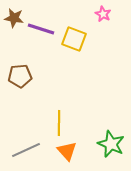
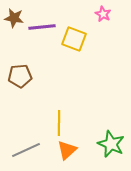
purple line: moved 1 px right, 2 px up; rotated 24 degrees counterclockwise
orange triangle: moved 1 px up; rotated 30 degrees clockwise
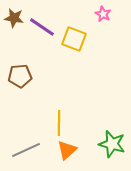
purple line: rotated 40 degrees clockwise
green star: moved 1 px right; rotated 8 degrees counterclockwise
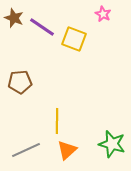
brown star: rotated 12 degrees clockwise
brown pentagon: moved 6 px down
yellow line: moved 2 px left, 2 px up
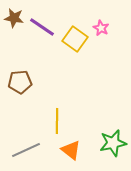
pink star: moved 2 px left, 14 px down
brown star: rotated 12 degrees counterclockwise
yellow square: moved 1 px right; rotated 15 degrees clockwise
green star: moved 1 px right, 1 px up; rotated 28 degrees counterclockwise
orange triangle: moved 4 px right; rotated 40 degrees counterclockwise
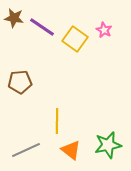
pink star: moved 3 px right, 2 px down
green star: moved 5 px left, 2 px down
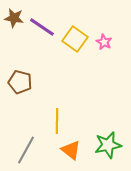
pink star: moved 12 px down
brown pentagon: rotated 20 degrees clockwise
gray line: rotated 36 degrees counterclockwise
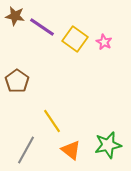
brown star: moved 1 px right, 2 px up
brown pentagon: moved 3 px left, 1 px up; rotated 20 degrees clockwise
yellow line: moved 5 px left; rotated 35 degrees counterclockwise
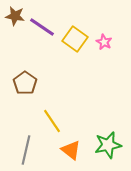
brown pentagon: moved 8 px right, 2 px down
gray line: rotated 16 degrees counterclockwise
